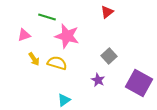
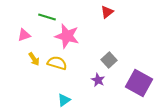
gray square: moved 4 px down
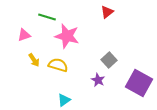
yellow arrow: moved 1 px down
yellow semicircle: moved 1 px right, 2 px down
